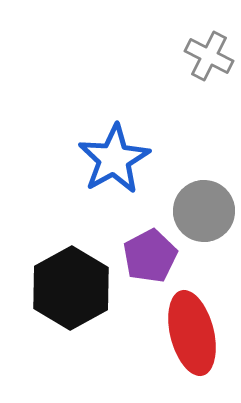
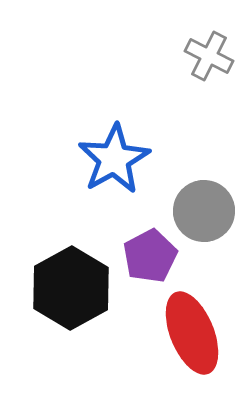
red ellipse: rotated 8 degrees counterclockwise
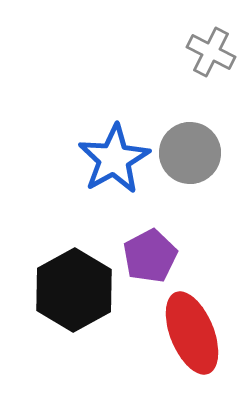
gray cross: moved 2 px right, 4 px up
gray circle: moved 14 px left, 58 px up
black hexagon: moved 3 px right, 2 px down
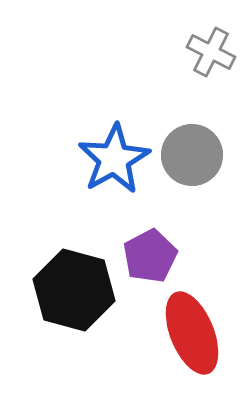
gray circle: moved 2 px right, 2 px down
black hexagon: rotated 16 degrees counterclockwise
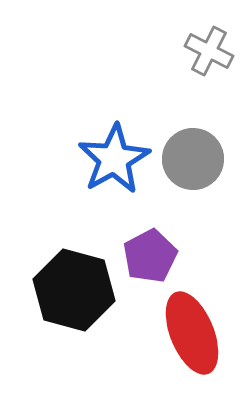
gray cross: moved 2 px left, 1 px up
gray circle: moved 1 px right, 4 px down
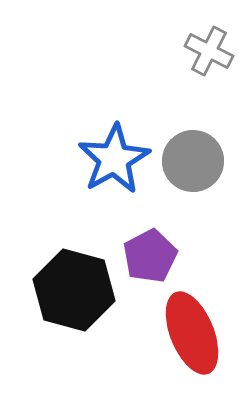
gray circle: moved 2 px down
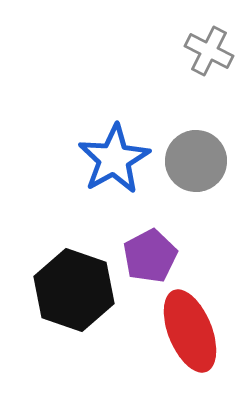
gray circle: moved 3 px right
black hexagon: rotated 4 degrees clockwise
red ellipse: moved 2 px left, 2 px up
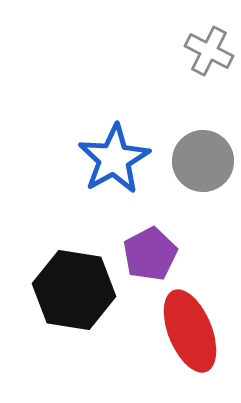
gray circle: moved 7 px right
purple pentagon: moved 2 px up
black hexagon: rotated 10 degrees counterclockwise
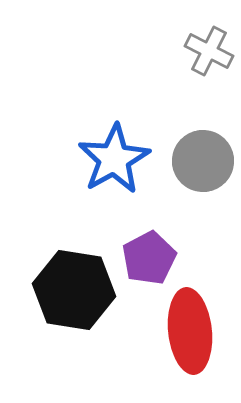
purple pentagon: moved 1 px left, 4 px down
red ellipse: rotated 16 degrees clockwise
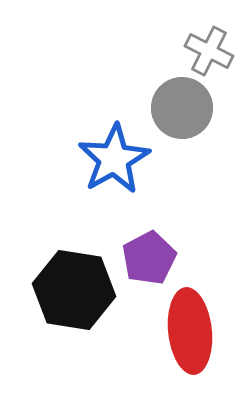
gray circle: moved 21 px left, 53 px up
